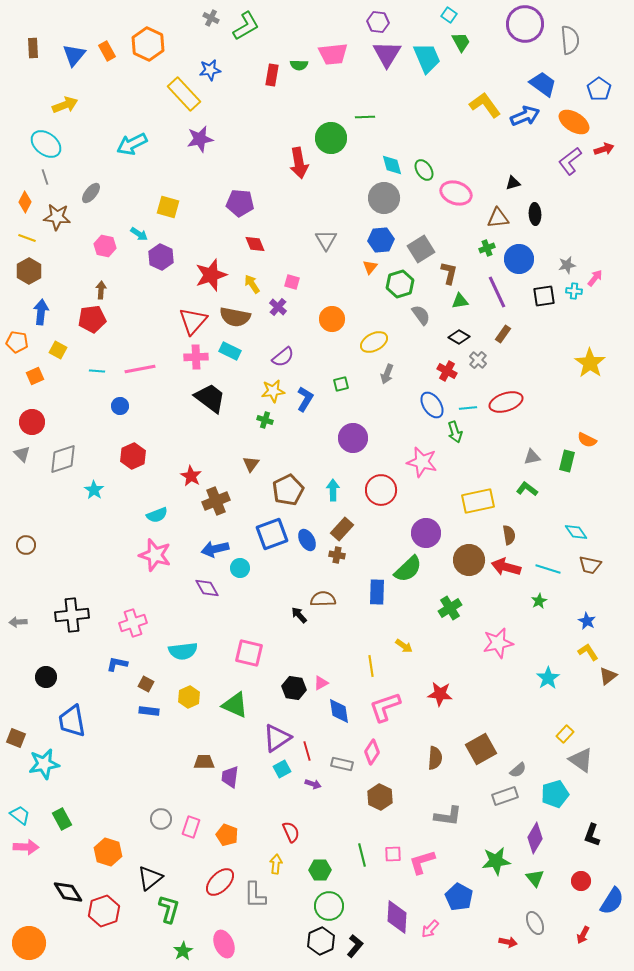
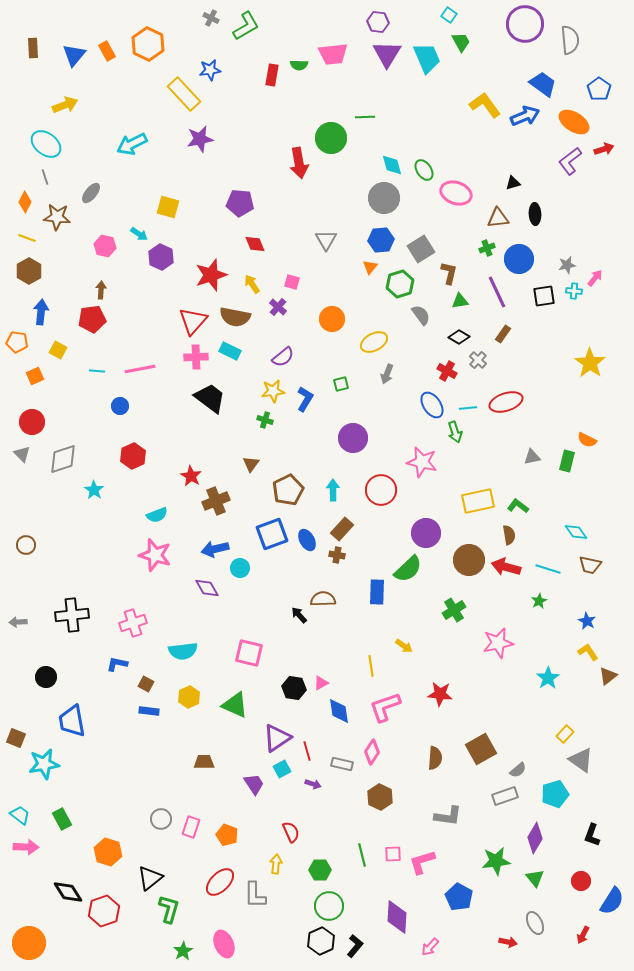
green L-shape at (527, 489): moved 9 px left, 17 px down
green cross at (450, 608): moved 4 px right, 2 px down
purple trapezoid at (230, 777): moved 24 px right, 7 px down; rotated 140 degrees clockwise
pink arrow at (430, 929): moved 18 px down
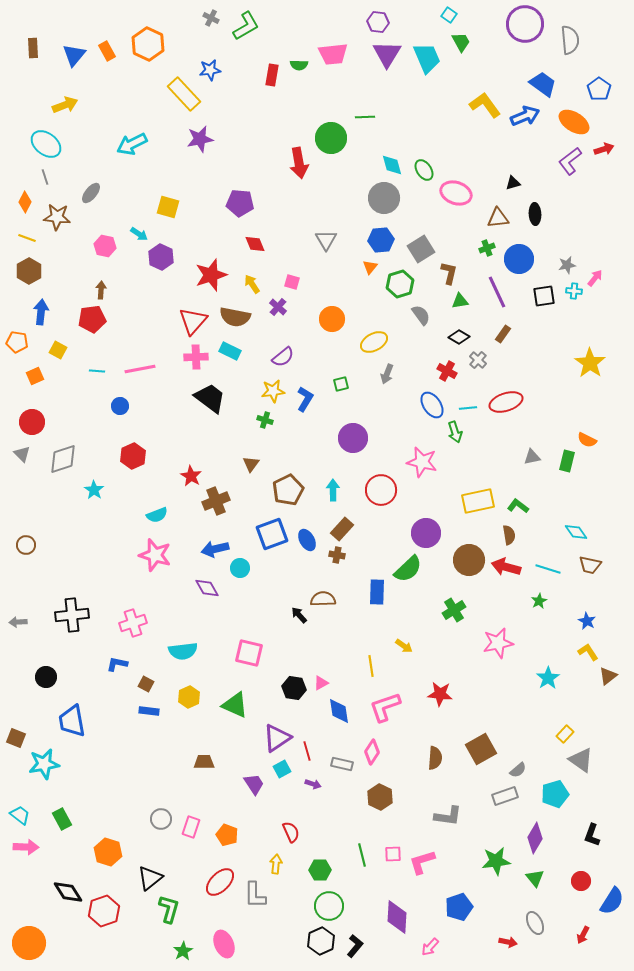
blue pentagon at (459, 897): moved 10 px down; rotated 24 degrees clockwise
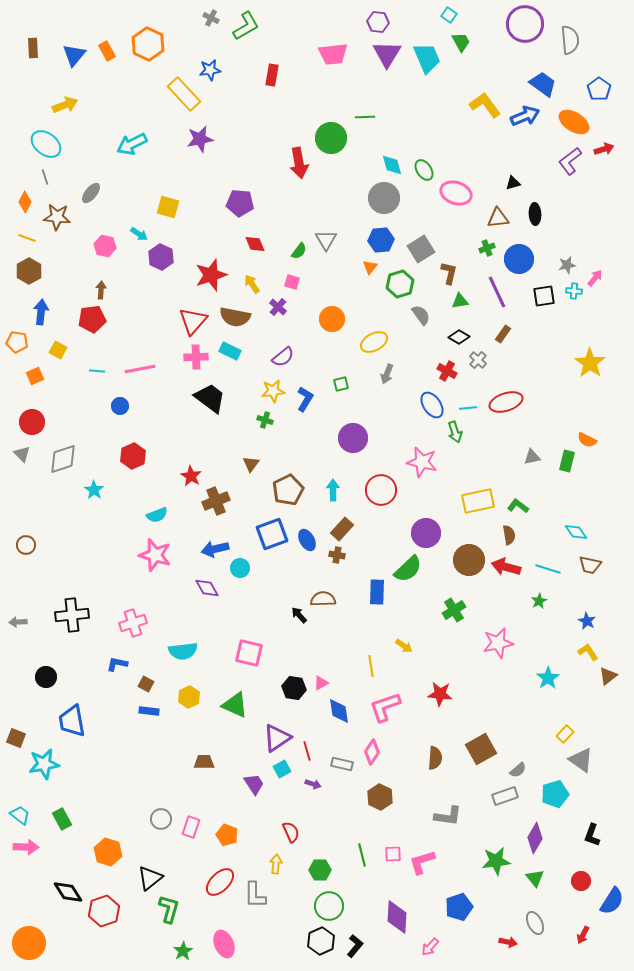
green semicircle at (299, 65): moved 186 px down; rotated 54 degrees counterclockwise
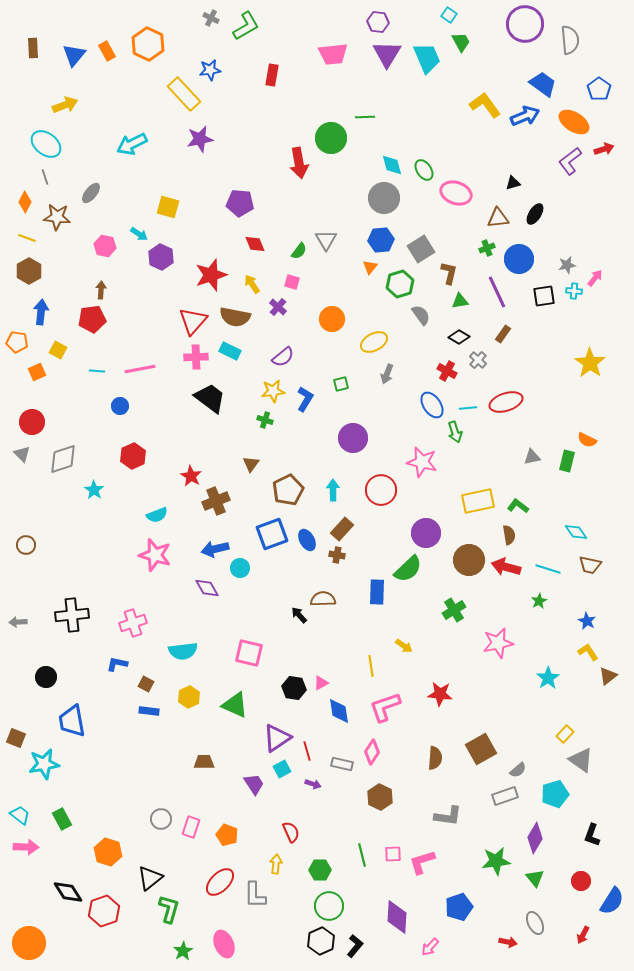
black ellipse at (535, 214): rotated 35 degrees clockwise
orange square at (35, 376): moved 2 px right, 4 px up
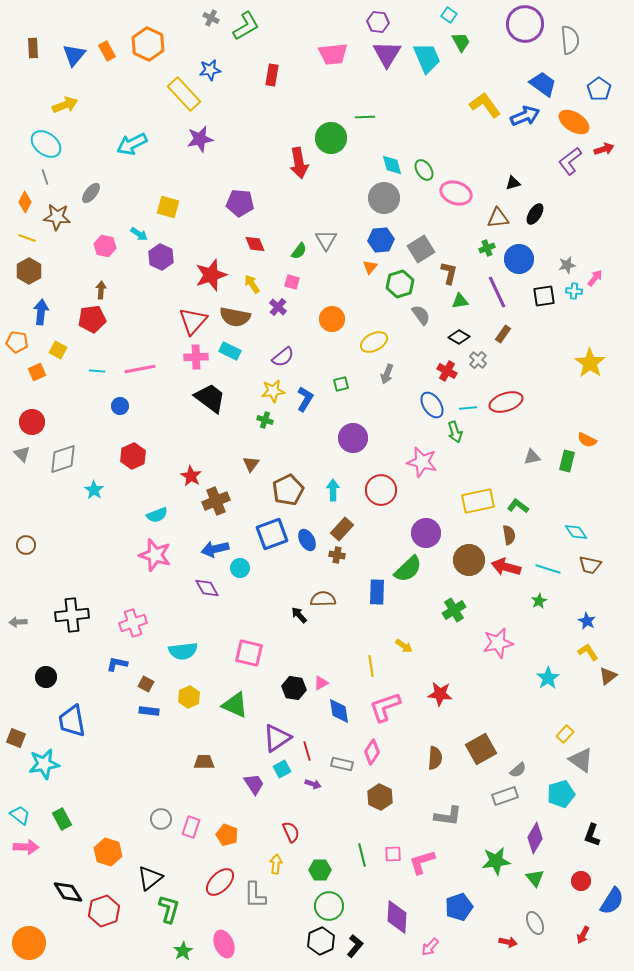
cyan pentagon at (555, 794): moved 6 px right
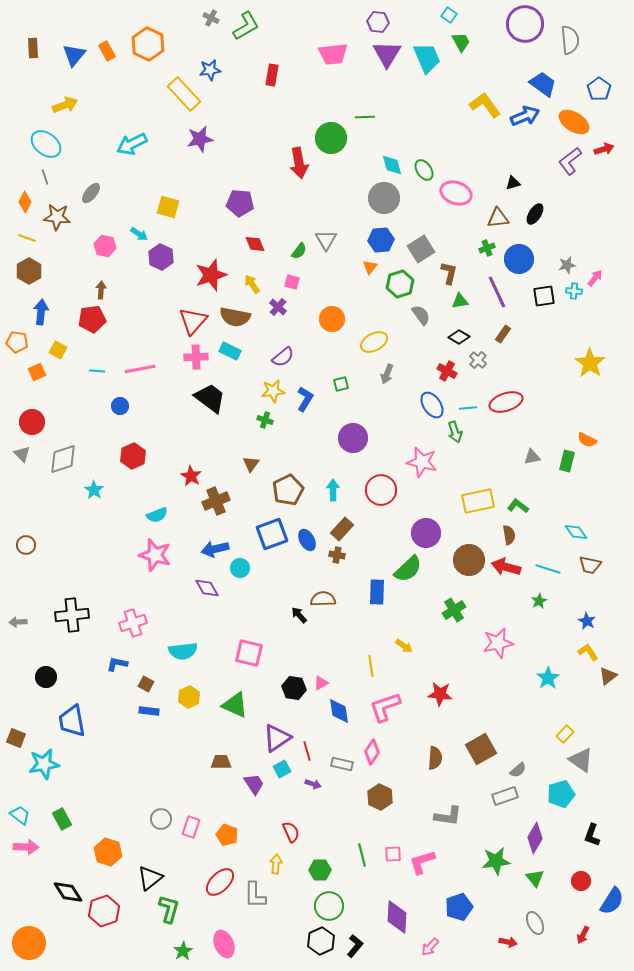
brown trapezoid at (204, 762): moved 17 px right
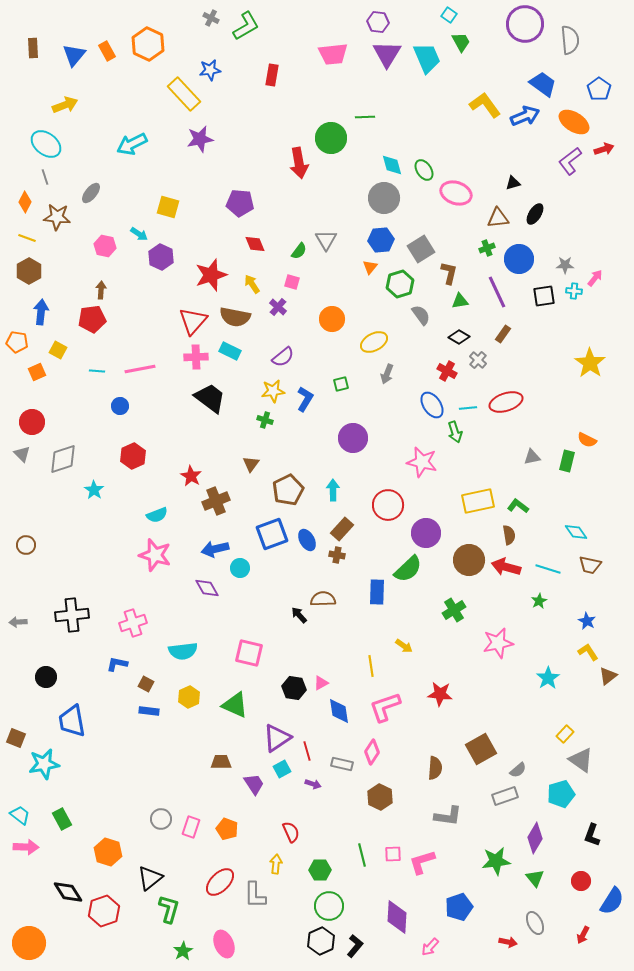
gray star at (567, 265): moved 2 px left; rotated 12 degrees clockwise
red circle at (381, 490): moved 7 px right, 15 px down
brown semicircle at (435, 758): moved 10 px down
orange pentagon at (227, 835): moved 6 px up
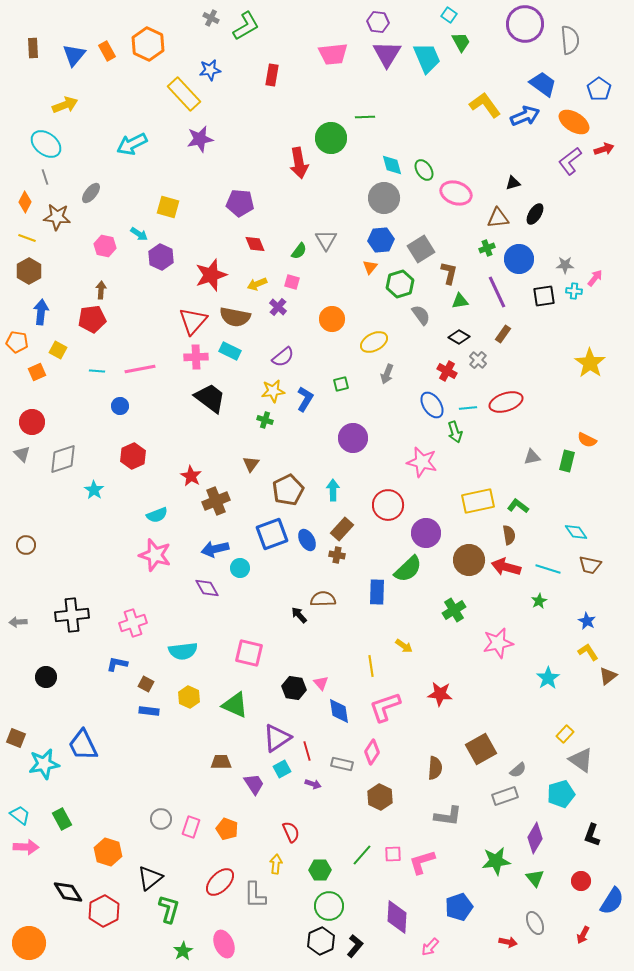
yellow arrow at (252, 284): moved 5 px right; rotated 78 degrees counterclockwise
pink triangle at (321, 683): rotated 42 degrees counterclockwise
yellow hexagon at (189, 697): rotated 10 degrees counterclockwise
blue trapezoid at (72, 721): moved 11 px right, 24 px down; rotated 16 degrees counterclockwise
green line at (362, 855): rotated 55 degrees clockwise
red hexagon at (104, 911): rotated 8 degrees counterclockwise
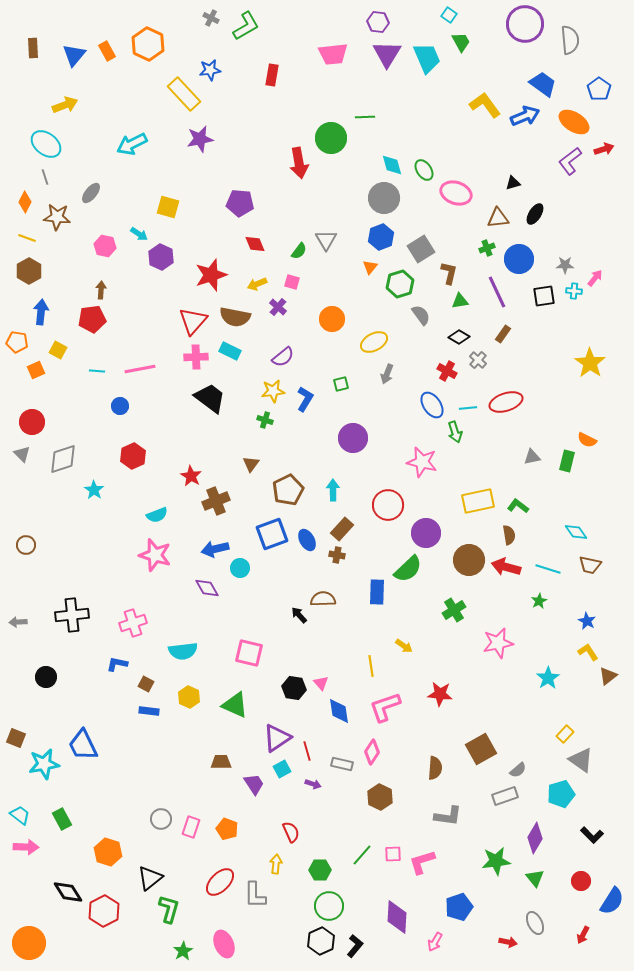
blue hexagon at (381, 240): moved 3 px up; rotated 15 degrees counterclockwise
orange square at (37, 372): moved 1 px left, 2 px up
black L-shape at (592, 835): rotated 65 degrees counterclockwise
pink arrow at (430, 947): moved 5 px right, 5 px up; rotated 12 degrees counterclockwise
